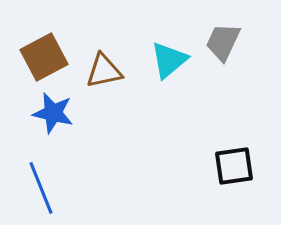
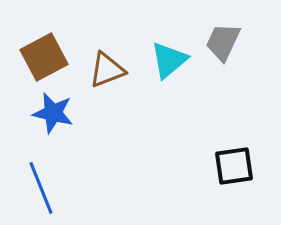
brown triangle: moved 3 px right, 1 px up; rotated 9 degrees counterclockwise
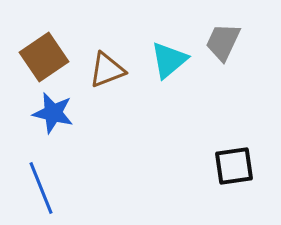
brown square: rotated 6 degrees counterclockwise
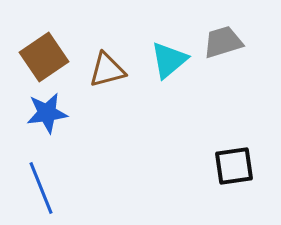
gray trapezoid: rotated 48 degrees clockwise
brown triangle: rotated 6 degrees clockwise
blue star: moved 6 px left; rotated 21 degrees counterclockwise
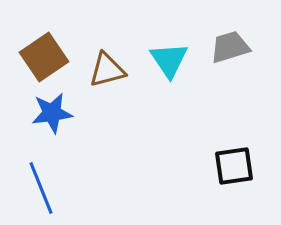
gray trapezoid: moved 7 px right, 5 px down
cyan triangle: rotated 24 degrees counterclockwise
blue star: moved 5 px right
